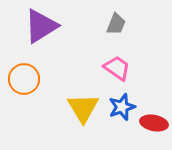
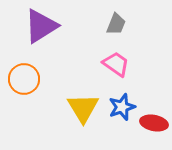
pink trapezoid: moved 1 px left, 4 px up
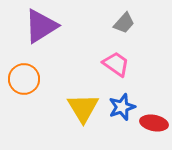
gray trapezoid: moved 8 px right, 1 px up; rotated 20 degrees clockwise
